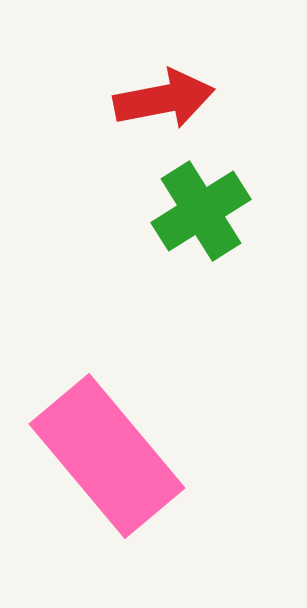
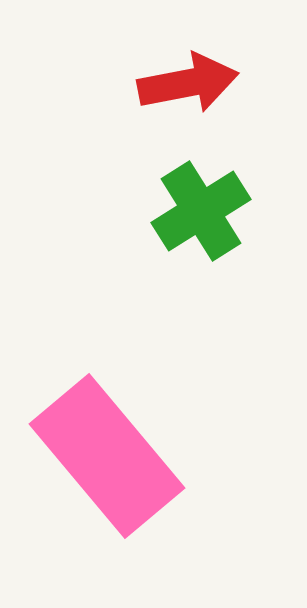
red arrow: moved 24 px right, 16 px up
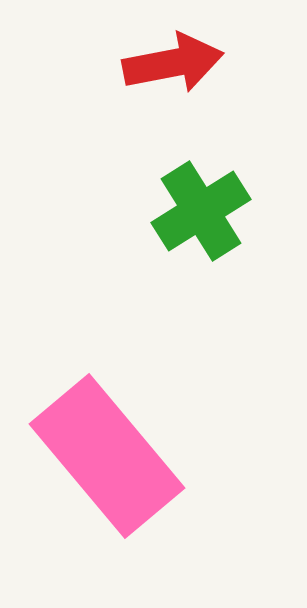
red arrow: moved 15 px left, 20 px up
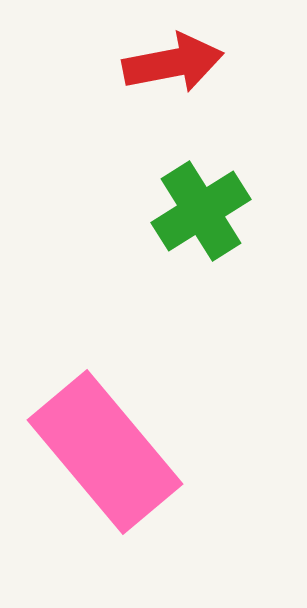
pink rectangle: moved 2 px left, 4 px up
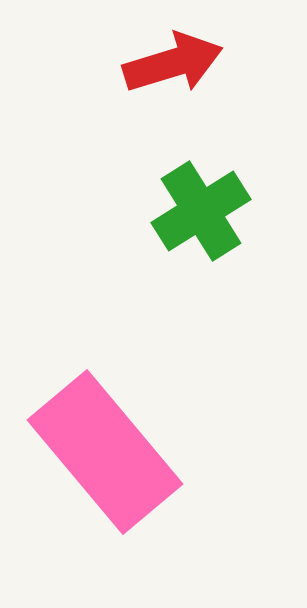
red arrow: rotated 6 degrees counterclockwise
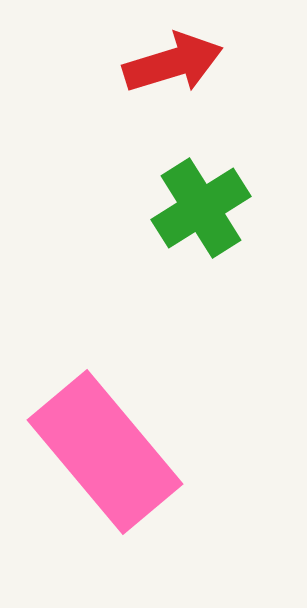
green cross: moved 3 px up
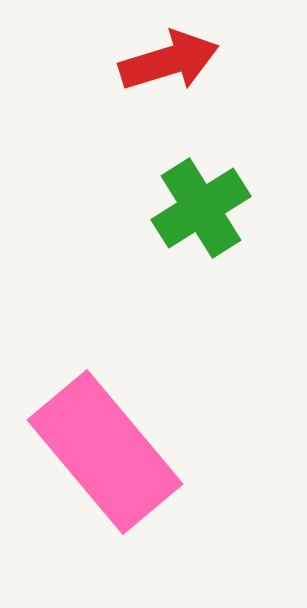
red arrow: moved 4 px left, 2 px up
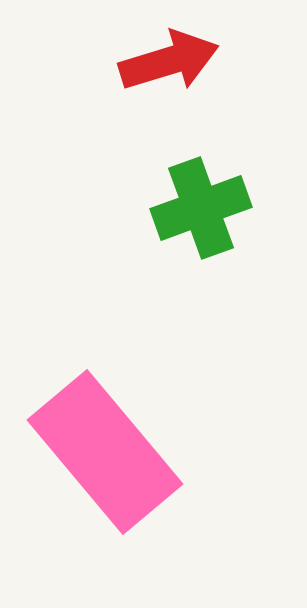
green cross: rotated 12 degrees clockwise
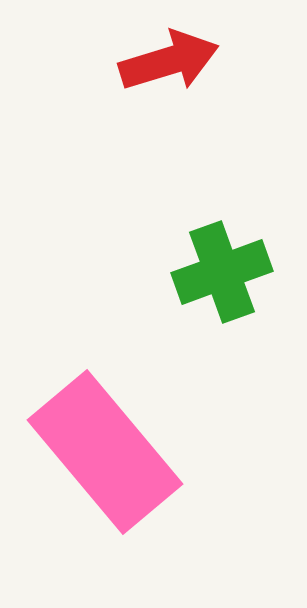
green cross: moved 21 px right, 64 px down
